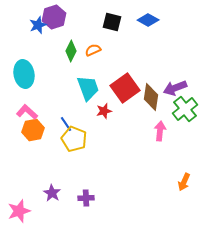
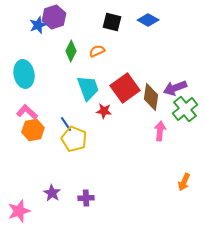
orange semicircle: moved 4 px right, 1 px down
red star: rotated 21 degrees clockwise
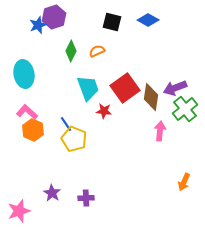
orange hexagon: rotated 25 degrees counterclockwise
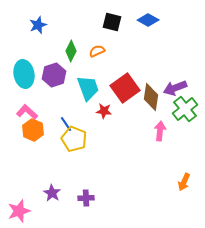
purple hexagon: moved 58 px down
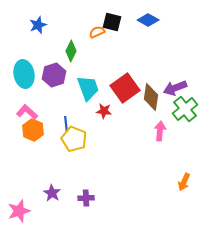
orange semicircle: moved 19 px up
blue line: rotated 28 degrees clockwise
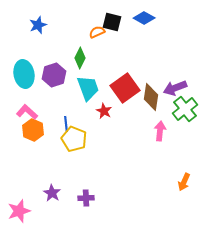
blue diamond: moved 4 px left, 2 px up
green diamond: moved 9 px right, 7 px down
red star: rotated 21 degrees clockwise
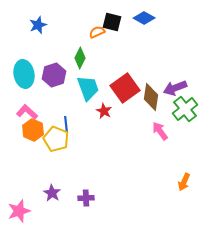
pink arrow: rotated 42 degrees counterclockwise
yellow pentagon: moved 18 px left
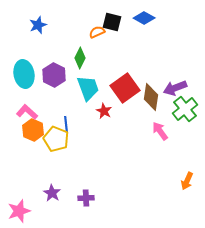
purple hexagon: rotated 15 degrees counterclockwise
orange arrow: moved 3 px right, 1 px up
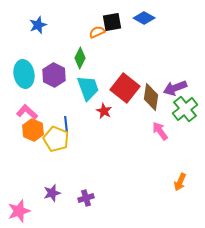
black square: rotated 24 degrees counterclockwise
red square: rotated 16 degrees counterclockwise
orange arrow: moved 7 px left, 1 px down
purple star: rotated 24 degrees clockwise
purple cross: rotated 14 degrees counterclockwise
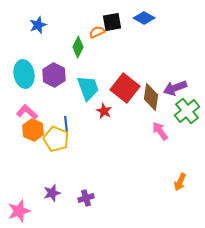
green diamond: moved 2 px left, 11 px up
green cross: moved 2 px right, 2 px down
